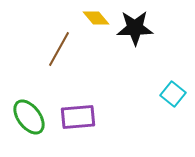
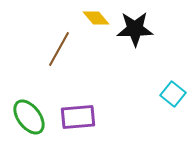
black star: moved 1 px down
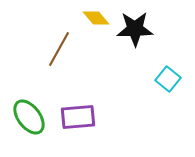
cyan square: moved 5 px left, 15 px up
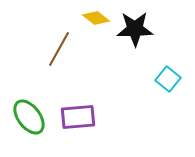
yellow diamond: rotated 12 degrees counterclockwise
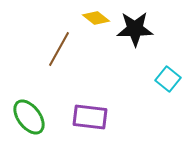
purple rectangle: moved 12 px right; rotated 12 degrees clockwise
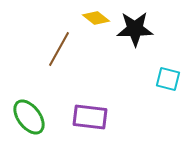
cyan square: rotated 25 degrees counterclockwise
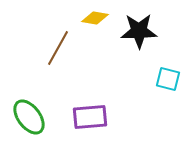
yellow diamond: moved 1 px left; rotated 28 degrees counterclockwise
black star: moved 4 px right, 2 px down
brown line: moved 1 px left, 1 px up
purple rectangle: rotated 12 degrees counterclockwise
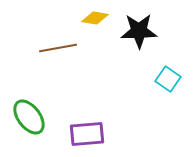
brown line: rotated 51 degrees clockwise
cyan square: rotated 20 degrees clockwise
purple rectangle: moved 3 px left, 17 px down
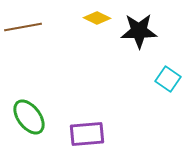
yellow diamond: moved 2 px right; rotated 16 degrees clockwise
brown line: moved 35 px left, 21 px up
